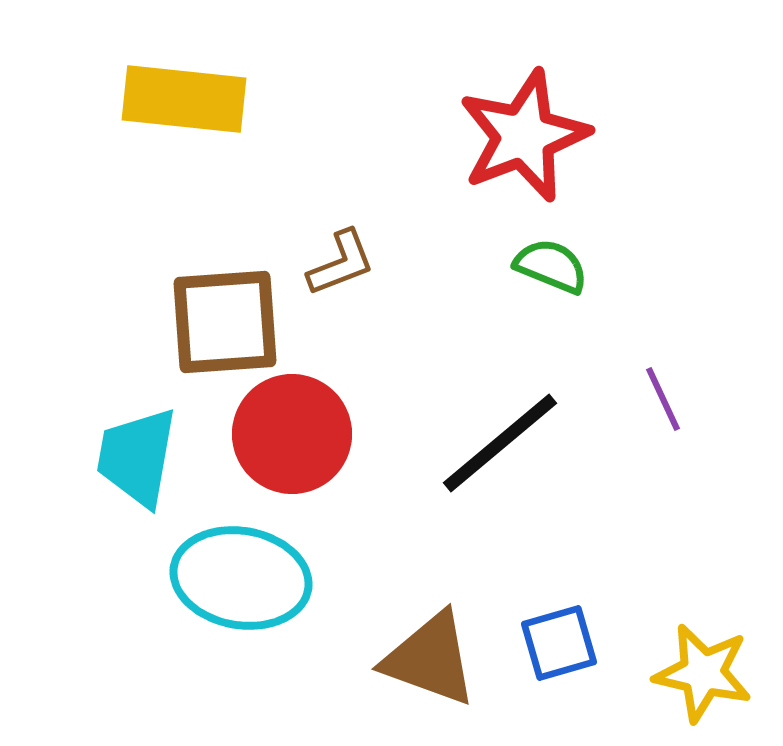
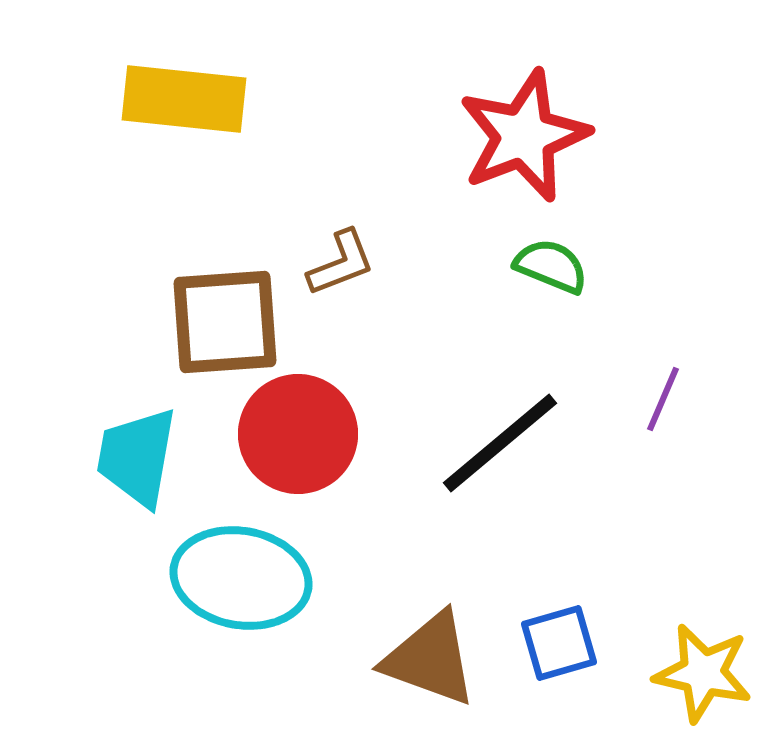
purple line: rotated 48 degrees clockwise
red circle: moved 6 px right
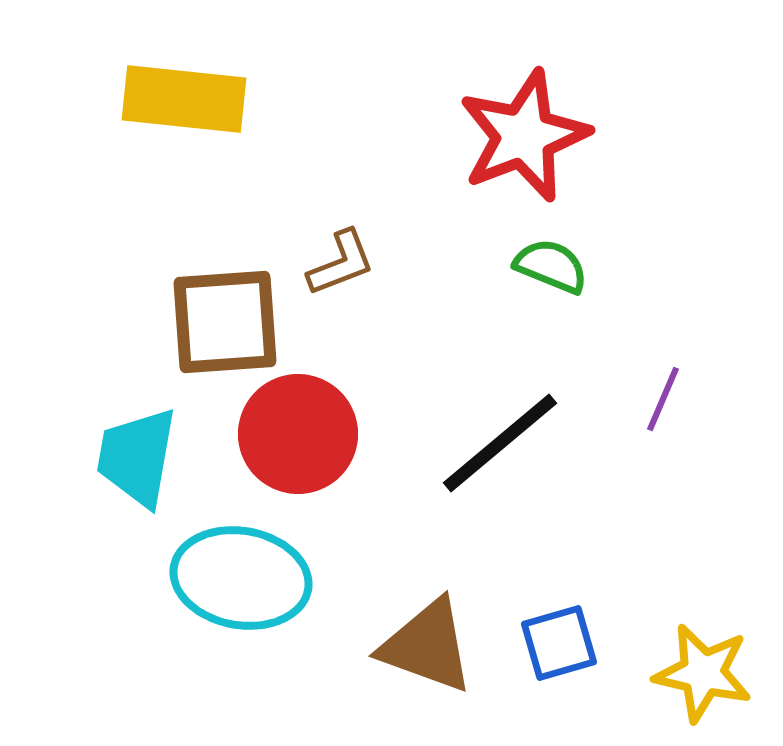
brown triangle: moved 3 px left, 13 px up
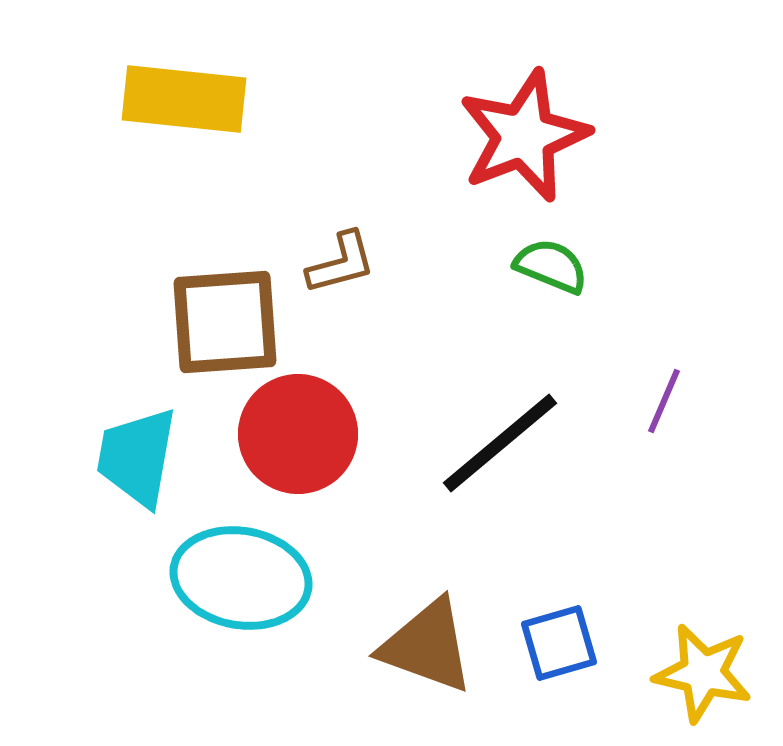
brown L-shape: rotated 6 degrees clockwise
purple line: moved 1 px right, 2 px down
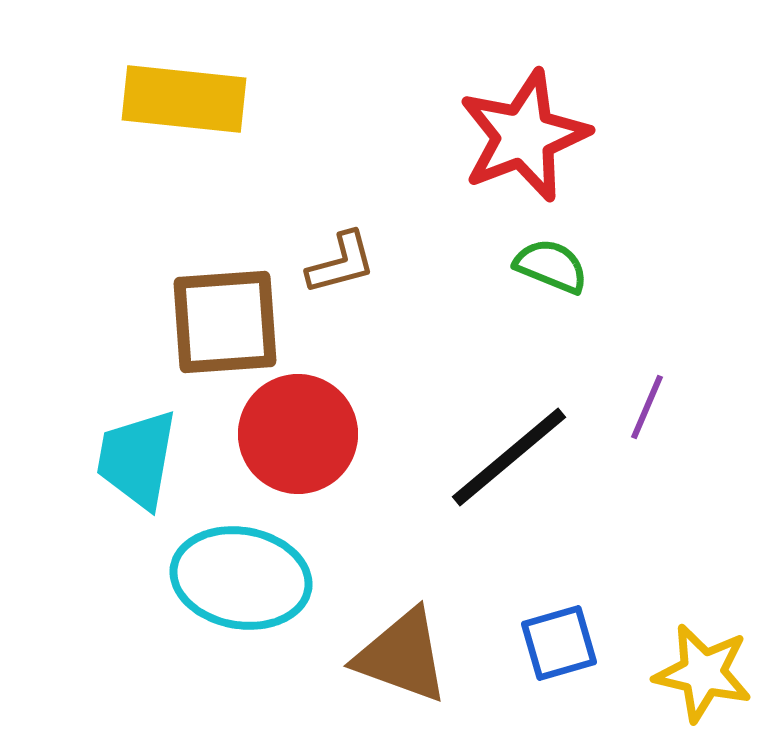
purple line: moved 17 px left, 6 px down
black line: moved 9 px right, 14 px down
cyan trapezoid: moved 2 px down
brown triangle: moved 25 px left, 10 px down
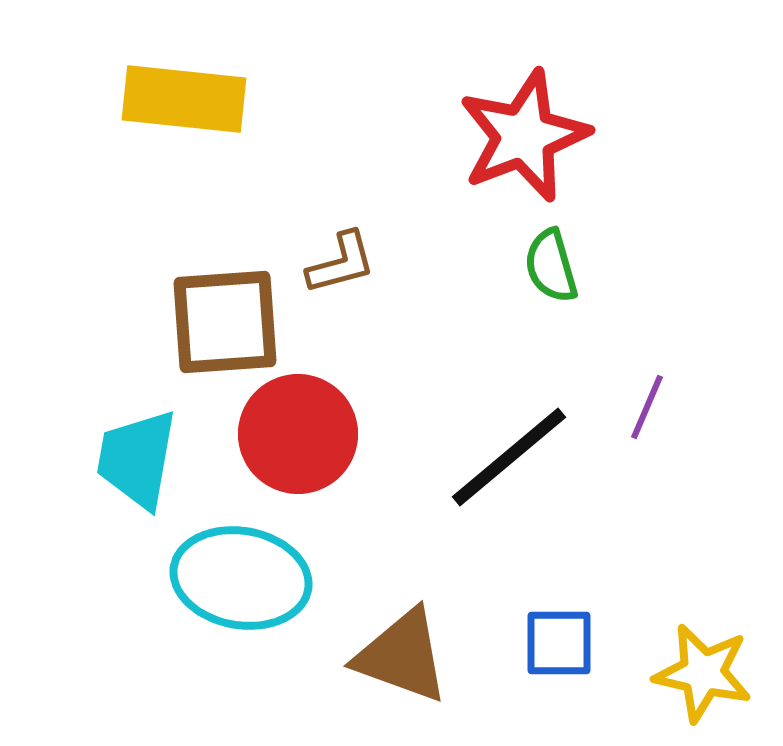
green semicircle: rotated 128 degrees counterclockwise
blue square: rotated 16 degrees clockwise
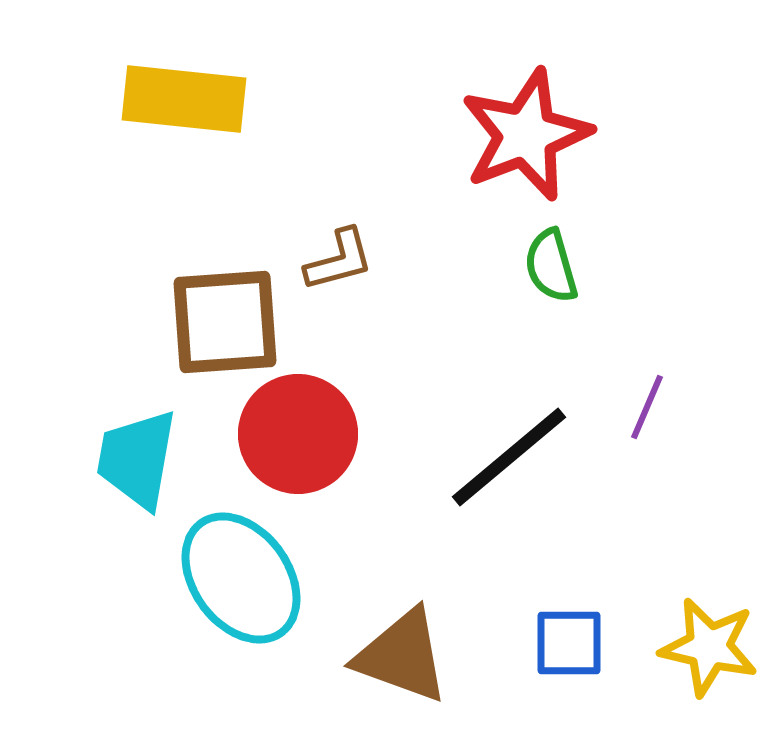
red star: moved 2 px right, 1 px up
brown L-shape: moved 2 px left, 3 px up
cyan ellipse: rotated 44 degrees clockwise
blue square: moved 10 px right
yellow star: moved 6 px right, 26 px up
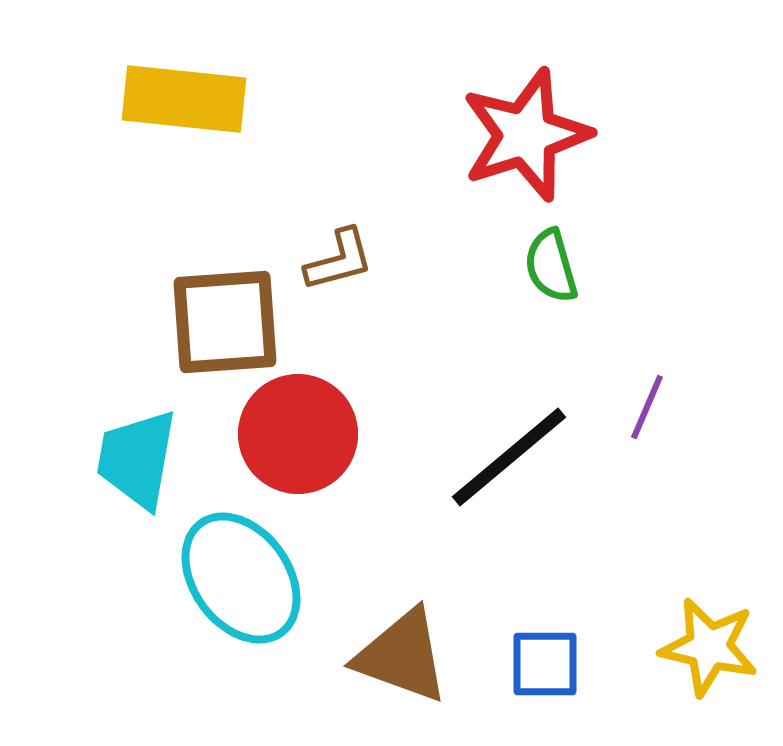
red star: rotated 3 degrees clockwise
blue square: moved 24 px left, 21 px down
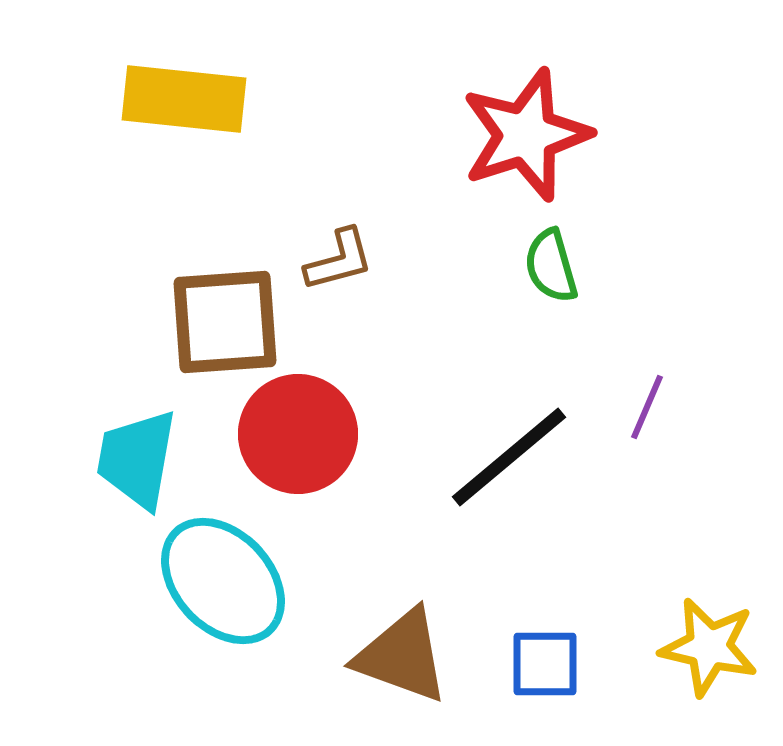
cyan ellipse: moved 18 px left, 3 px down; rotated 7 degrees counterclockwise
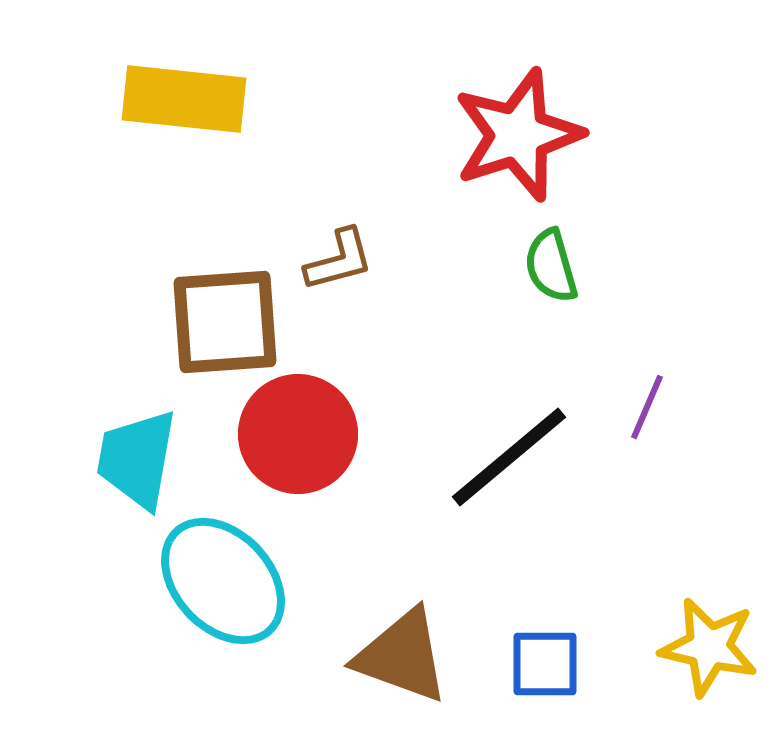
red star: moved 8 px left
